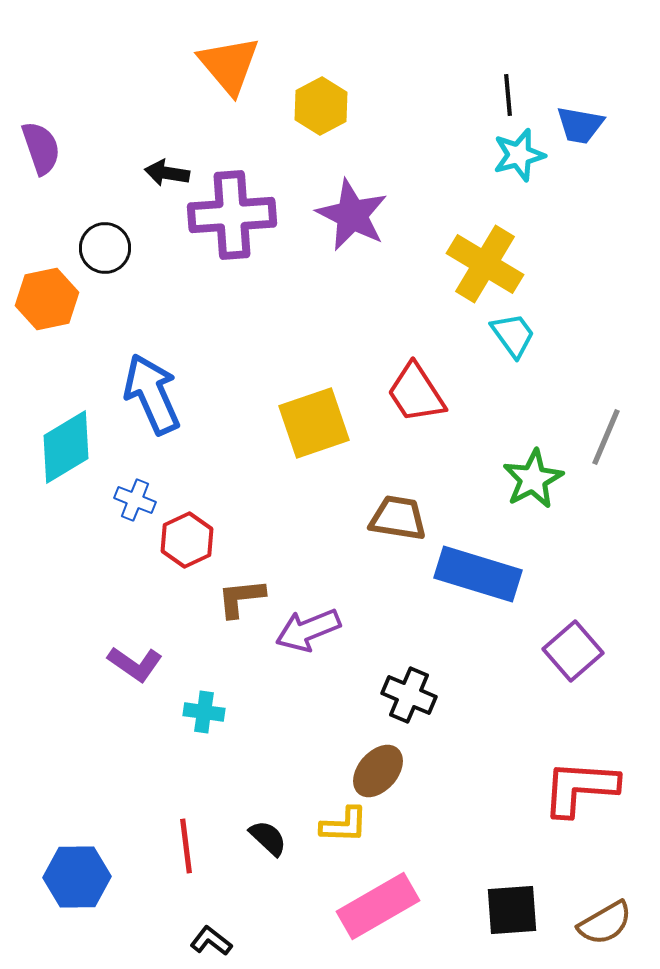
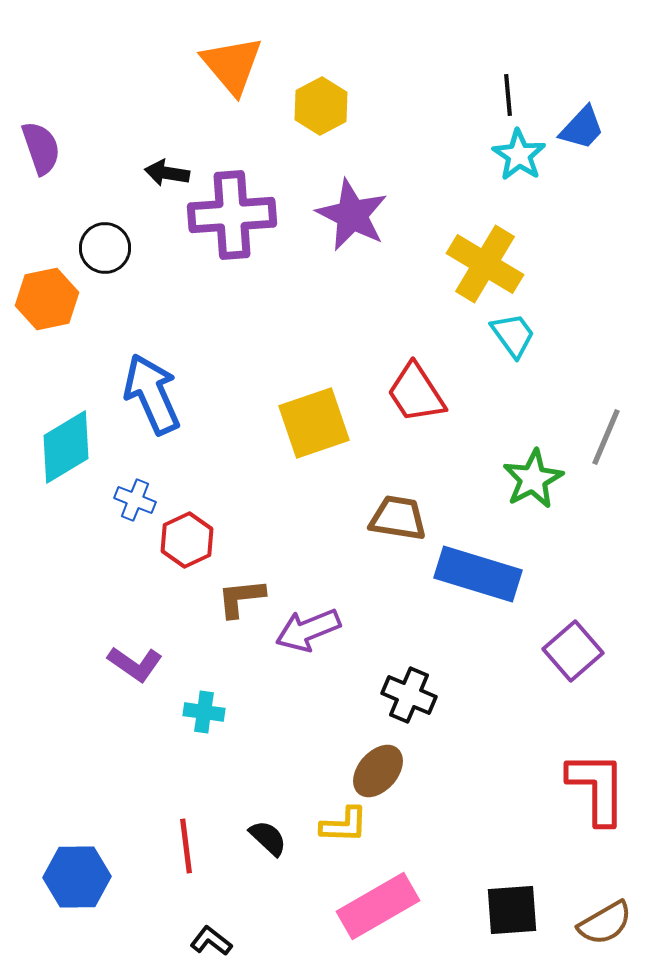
orange triangle: moved 3 px right
blue trapezoid: moved 2 px right, 3 px down; rotated 57 degrees counterclockwise
cyan star: rotated 24 degrees counterclockwise
red L-shape: moved 17 px right; rotated 86 degrees clockwise
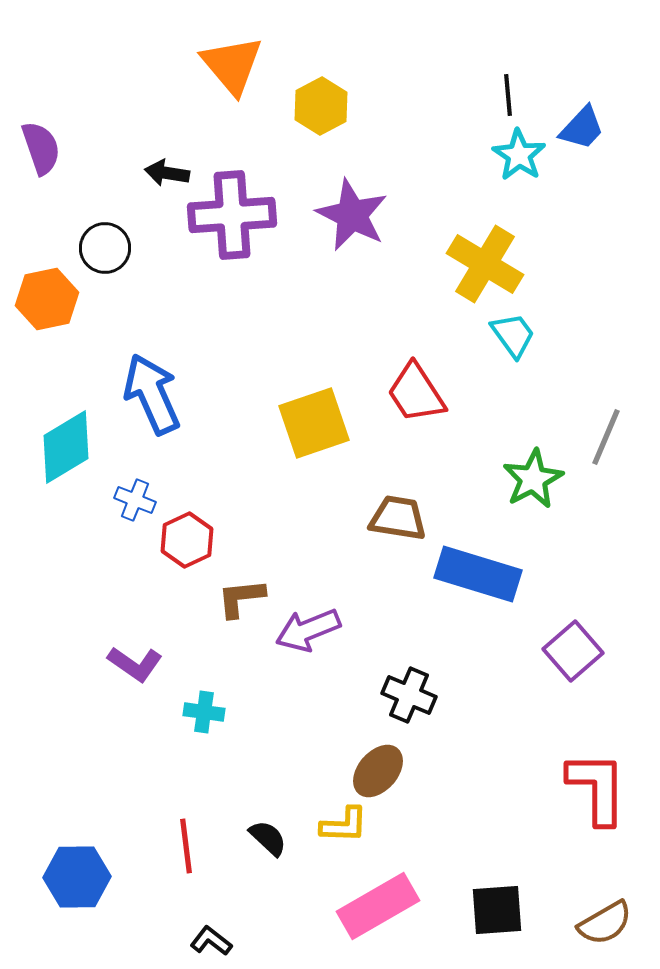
black square: moved 15 px left
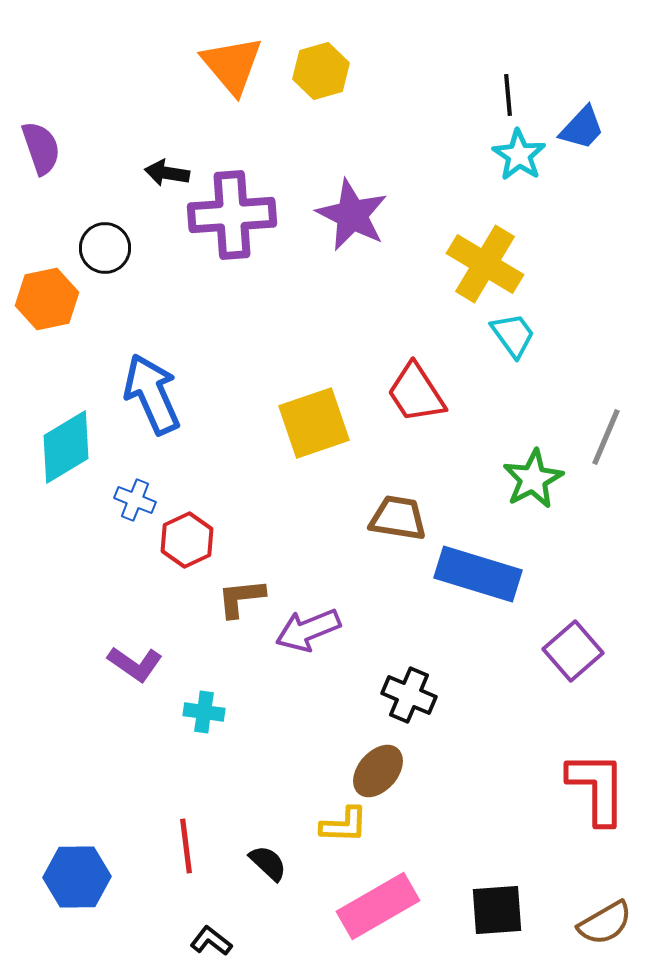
yellow hexagon: moved 35 px up; rotated 12 degrees clockwise
black semicircle: moved 25 px down
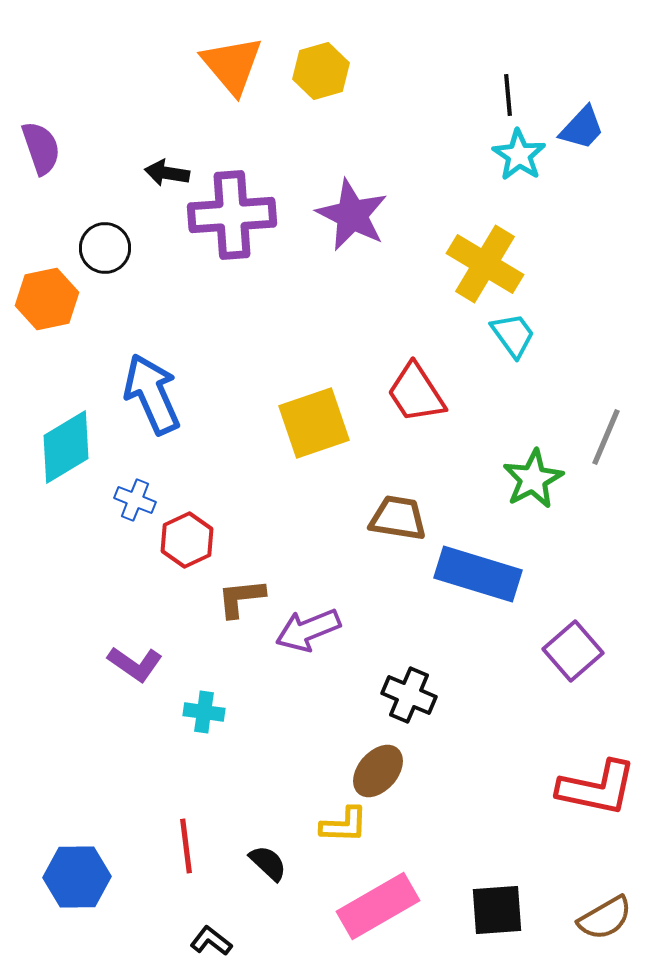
red L-shape: rotated 102 degrees clockwise
brown semicircle: moved 5 px up
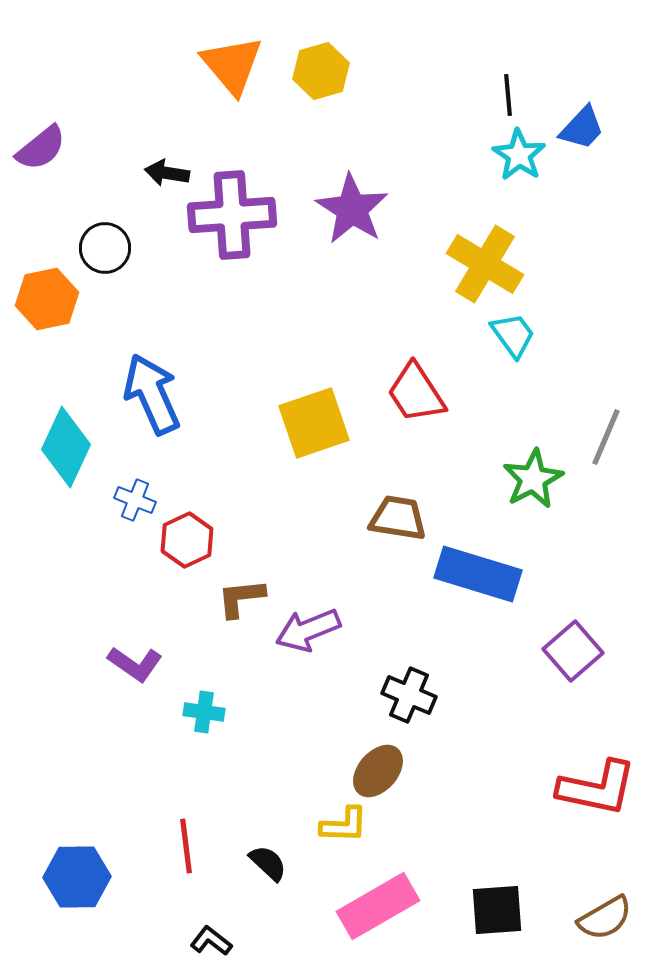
purple semicircle: rotated 70 degrees clockwise
purple star: moved 6 px up; rotated 6 degrees clockwise
cyan diamond: rotated 34 degrees counterclockwise
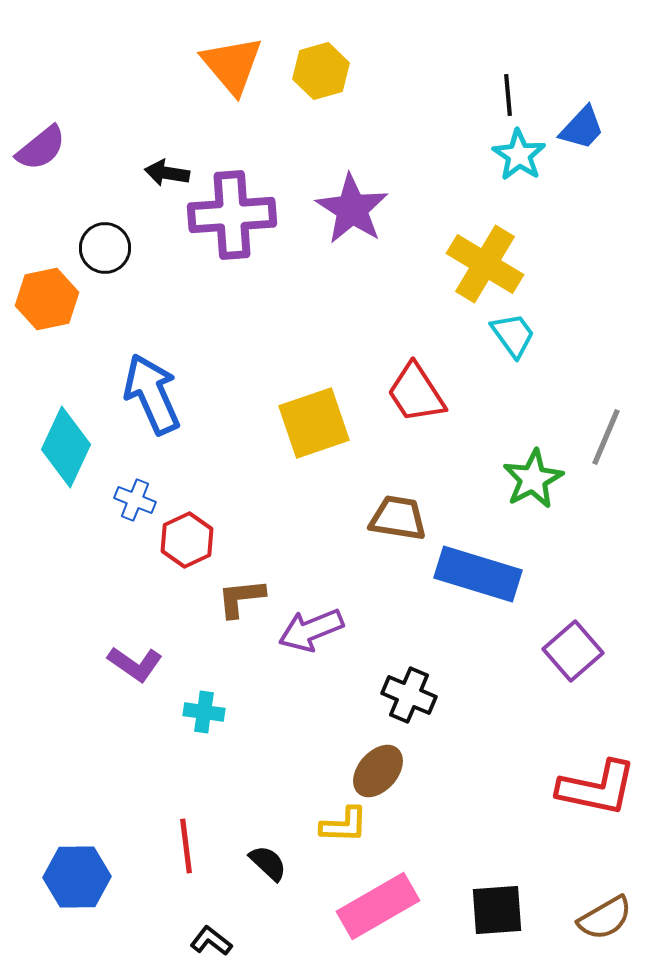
purple arrow: moved 3 px right
